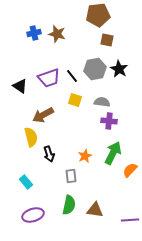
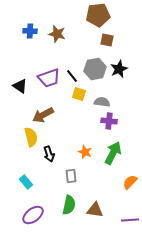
blue cross: moved 4 px left, 2 px up; rotated 16 degrees clockwise
black star: rotated 18 degrees clockwise
yellow square: moved 4 px right, 6 px up
orange star: moved 4 px up; rotated 24 degrees counterclockwise
orange semicircle: moved 12 px down
purple ellipse: rotated 20 degrees counterclockwise
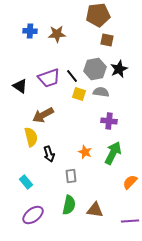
brown star: rotated 18 degrees counterclockwise
gray semicircle: moved 1 px left, 10 px up
purple line: moved 1 px down
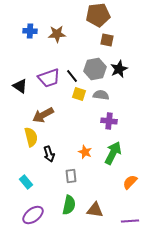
gray semicircle: moved 3 px down
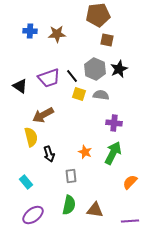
gray hexagon: rotated 25 degrees counterclockwise
purple cross: moved 5 px right, 2 px down
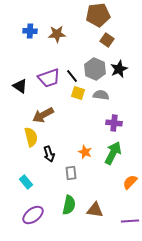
brown square: rotated 24 degrees clockwise
yellow square: moved 1 px left, 1 px up
gray rectangle: moved 3 px up
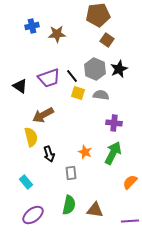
blue cross: moved 2 px right, 5 px up; rotated 16 degrees counterclockwise
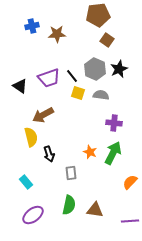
orange star: moved 5 px right
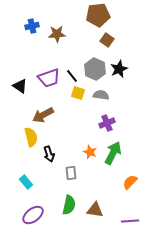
purple cross: moved 7 px left; rotated 28 degrees counterclockwise
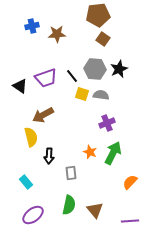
brown square: moved 4 px left, 1 px up
gray hexagon: rotated 20 degrees counterclockwise
purple trapezoid: moved 3 px left
yellow square: moved 4 px right, 1 px down
black arrow: moved 2 px down; rotated 21 degrees clockwise
brown triangle: rotated 42 degrees clockwise
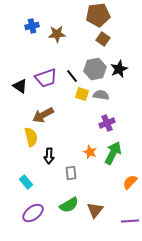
gray hexagon: rotated 15 degrees counterclockwise
green semicircle: rotated 48 degrees clockwise
brown triangle: rotated 18 degrees clockwise
purple ellipse: moved 2 px up
